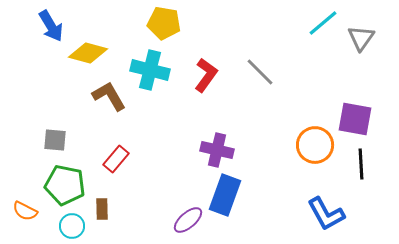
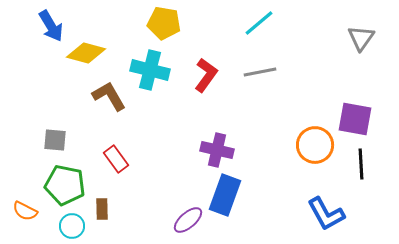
cyan line: moved 64 px left
yellow diamond: moved 2 px left
gray line: rotated 56 degrees counterclockwise
red rectangle: rotated 76 degrees counterclockwise
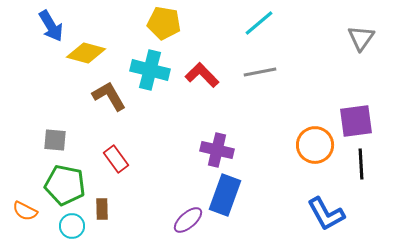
red L-shape: moved 4 px left; rotated 80 degrees counterclockwise
purple square: moved 1 px right, 2 px down; rotated 18 degrees counterclockwise
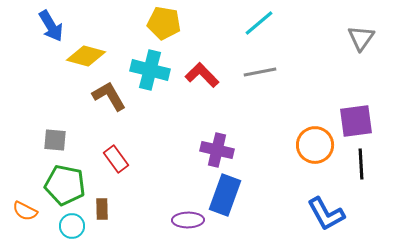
yellow diamond: moved 3 px down
purple ellipse: rotated 40 degrees clockwise
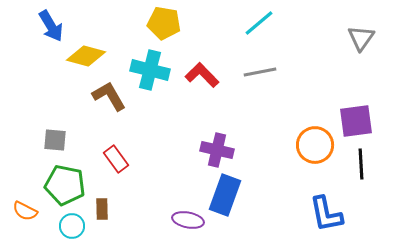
blue L-shape: rotated 18 degrees clockwise
purple ellipse: rotated 12 degrees clockwise
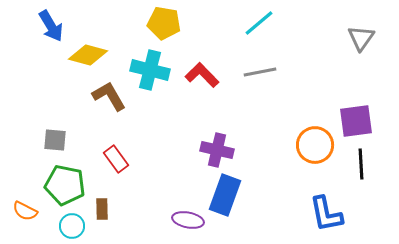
yellow diamond: moved 2 px right, 1 px up
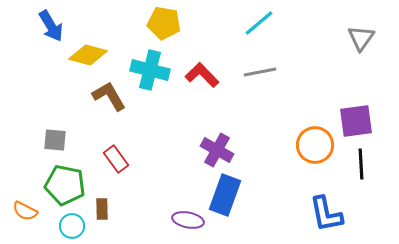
purple cross: rotated 16 degrees clockwise
